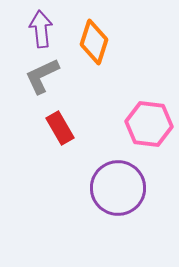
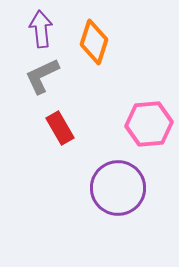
pink hexagon: rotated 12 degrees counterclockwise
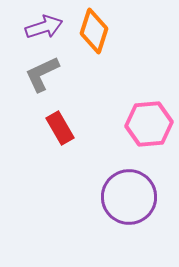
purple arrow: moved 3 px right, 2 px up; rotated 78 degrees clockwise
orange diamond: moved 11 px up
gray L-shape: moved 2 px up
purple circle: moved 11 px right, 9 px down
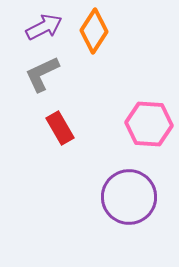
purple arrow: rotated 9 degrees counterclockwise
orange diamond: rotated 15 degrees clockwise
pink hexagon: rotated 9 degrees clockwise
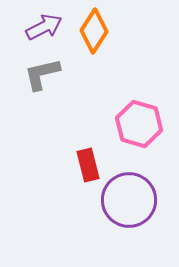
gray L-shape: rotated 12 degrees clockwise
pink hexagon: moved 10 px left; rotated 12 degrees clockwise
red rectangle: moved 28 px right, 37 px down; rotated 16 degrees clockwise
purple circle: moved 3 px down
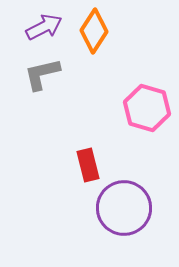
pink hexagon: moved 8 px right, 16 px up
purple circle: moved 5 px left, 8 px down
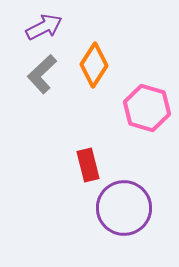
orange diamond: moved 34 px down
gray L-shape: rotated 30 degrees counterclockwise
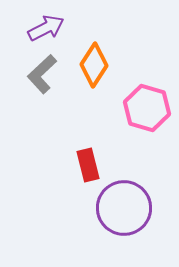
purple arrow: moved 2 px right, 1 px down
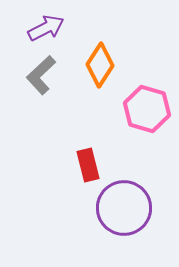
orange diamond: moved 6 px right
gray L-shape: moved 1 px left, 1 px down
pink hexagon: moved 1 px down
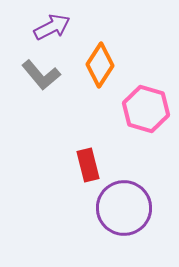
purple arrow: moved 6 px right, 1 px up
gray L-shape: rotated 87 degrees counterclockwise
pink hexagon: moved 1 px left
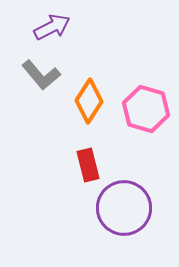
orange diamond: moved 11 px left, 36 px down
